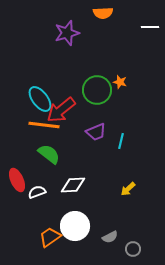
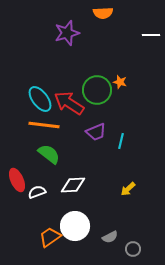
white line: moved 1 px right, 8 px down
red arrow: moved 8 px right, 7 px up; rotated 72 degrees clockwise
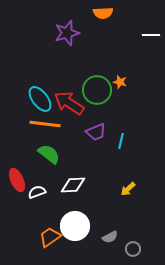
orange line: moved 1 px right, 1 px up
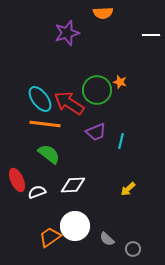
gray semicircle: moved 3 px left, 2 px down; rotated 70 degrees clockwise
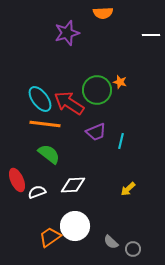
gray semicircle: moved 4 px right, 3 px down
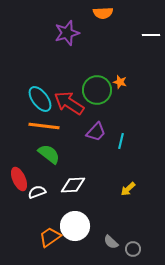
orange line: moved 1 px left, 2 px down
purple trapezoid: rotated 25 degrees counterclockwise
red ellipse: moved 2 px right, 1 px up
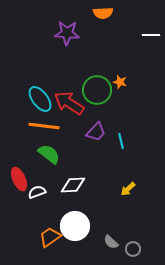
purple star: rotated 20 degrees clockwise
cyan line: rotated 28 degrees counterclockwise
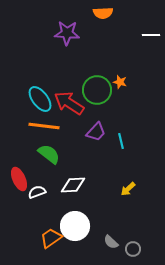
orange trapezoid: moved 1 px right, 1 px down
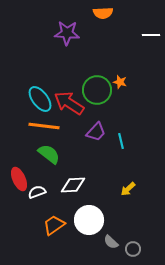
white circle: moved 14 px right, 6 px up
orange trapezoid: moved 3 px right, 13 px up
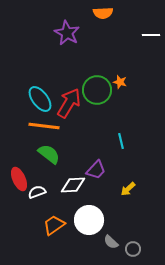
purple star: rotated 25 degrees clockwise
red arrow: rotated 88 degrees clockwise
purple trapezoid: moved 38 px down
